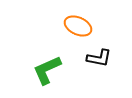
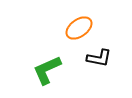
orange ellipse: moved 1 px right, 2 px down; rotated 60 degrees counterclockwise
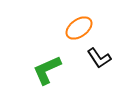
black L-shape: rotated 45 degrees clockwise
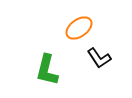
green L-shape: rotated 52 degrees counterclockwise
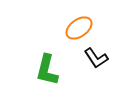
black L-shape: moved 3 px left
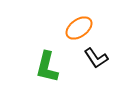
green L-shape: moved 3 px up
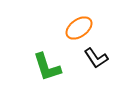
green L-shape: rotated 32 degrees counterclockwise
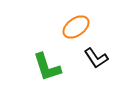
orange ellipse: moved 3 px left, 1 px up
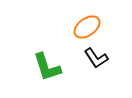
orange ellipse: moved 11 px right
